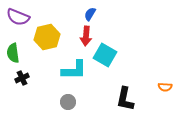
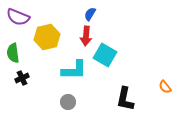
orange semicircle: rotated 48 degrees clockwise
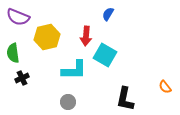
blue semicircle: moved 18 px right
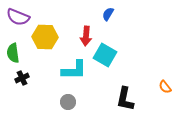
yellow hexagon: moved 2 px left; rotated 15 degrees clockwise
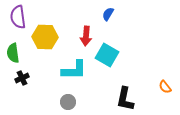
purple semicircle: rotated 60 degrees clockwise
cyan square: moved 2 px right
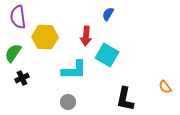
green semicircle: rotated 42 degrees clockwise
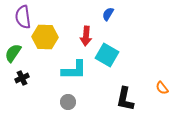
purple semicircle: moved 5 px right
orange semicircle: moved 3 px left, 1 px down
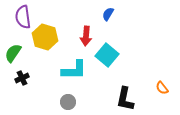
yellow hexagon: rotated 15 degrees clockwise
cyan square: rotated 10 degrees clockwise
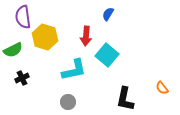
green semicircle: moved 3 px up; rotated 150 degrees counterclockwise
cyan L-shape: rotated 12 degrees counterclockwise
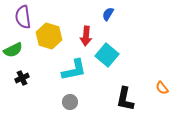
yellow hexagon: moved 4 px right, 1 px up
gray circle: moved 2 px right
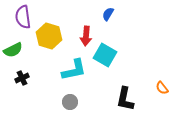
cyan square: moved 2 px left; rotated 10 degrees counterclockwise
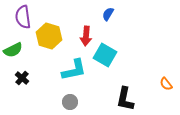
black cross: rotated 24 degrees counterclockwise
orange semicircle: moved 4 px right, 4 px up
